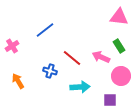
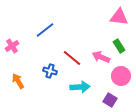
purple square: rotated 32 degrees clockwise
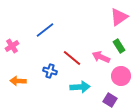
pink triangle: rotated 42 degrees counterclockwise
orange arrow: rotated 56 degrees counterclockwise
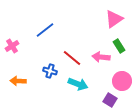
pink triangle: moved 5 px left, 2 px down
pink arrow: rotated 18 degrees counterclockwise
pink circle: moved 1 px right, 5 px down
cyan arrow: moved 2 px left, 3 px up; rotated 24 degrees clockwise
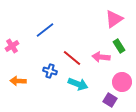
pink circle: moved 1 px down
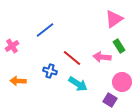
pink arrow: moved 1 px right
cyan arrow: rotated 12 degrees clockwise
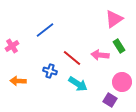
pink arrow: moved 2 px left, 2 px up
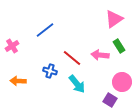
cyan arrow: moved 1 px left; rotated 18 degrees clockwise
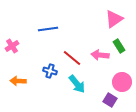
blue line: moved 3 px right, 1 px up; rotated 30 degrees clockwise
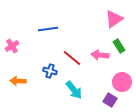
cyan arrow: moved 3 px left, 6 px down
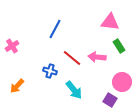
pink triangle: moved 4 px left, 3 px down; rotated 42 degrees clockwise
blue line: moved 7 px right; rotated 54 degrees counterclockwise
pink arrow: moved 3 px left, 2 px down
orange arrow: moved 1 px left, 5 px down; rotated 49 degrees counterclockwise
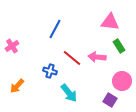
pink circle: moved 1 px up
cyan arrow: moved 5 px left, 3 px down
